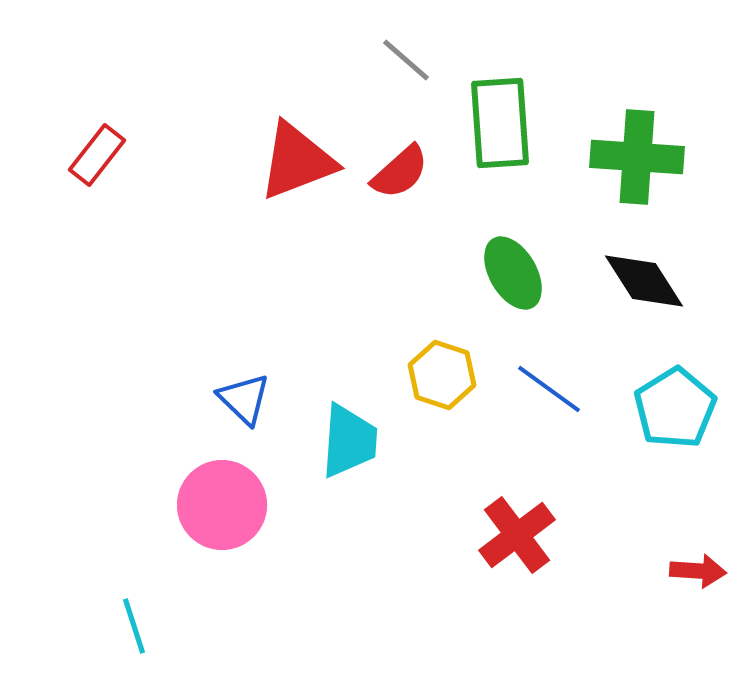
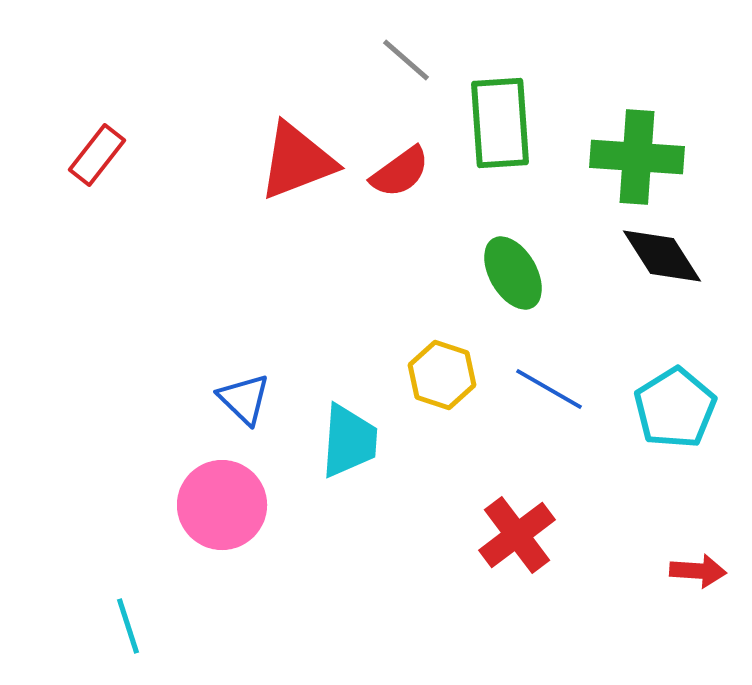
red semicircle: rotated 6 degrees clockwise
black diamond: moved 18 px right, 25 px up
blue line: rotated 6 degrees counterclockwise
cyan line: moved 6 px left
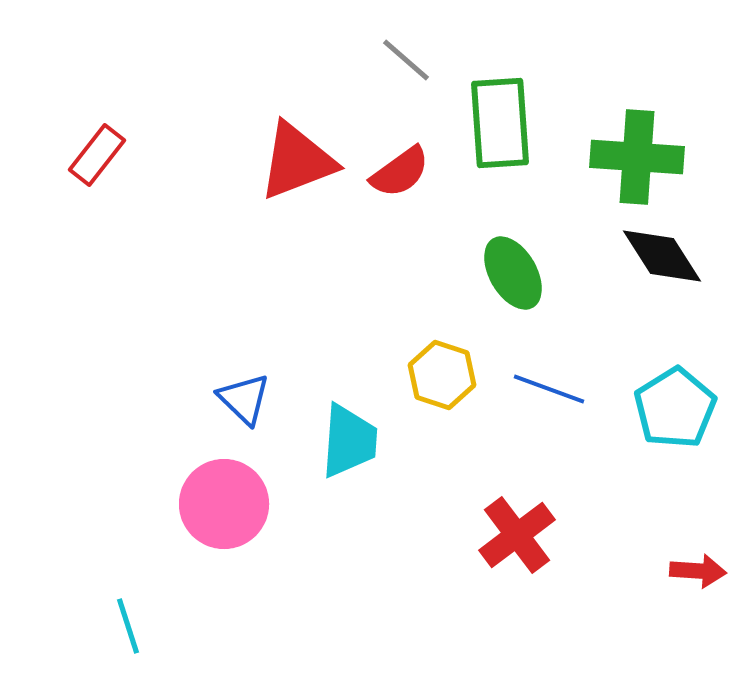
blue line: rotated 10 degrees counterclockwise
pink circle: moved 2 px right, 1 px up
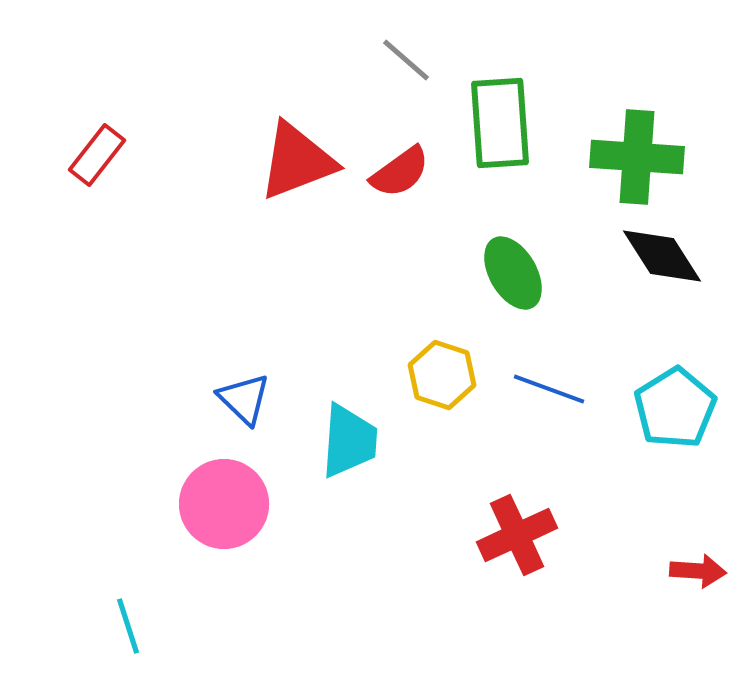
red cross: rotated 12 degrees clockwise
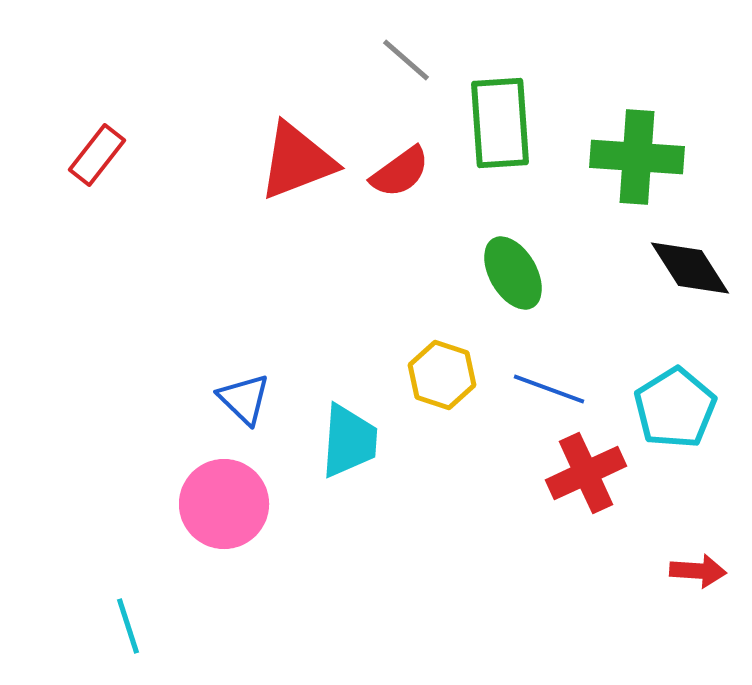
black diamond: moved 28 px right, 12 px down
red cross: moved 69 px right, 62 px up
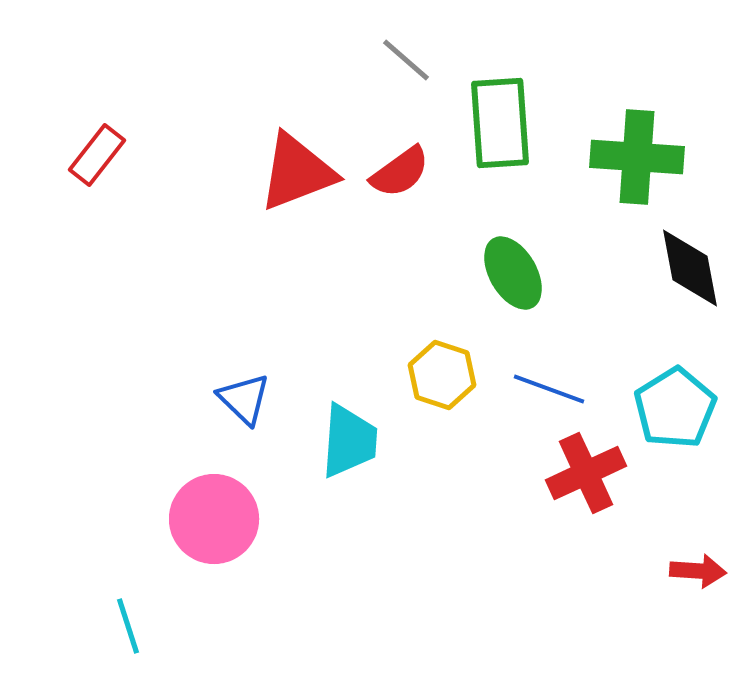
red triangle: moved 11 px down
black diamond: rotated 22 degrees clockwise
pink circle: moved 10 px left, 15 px down
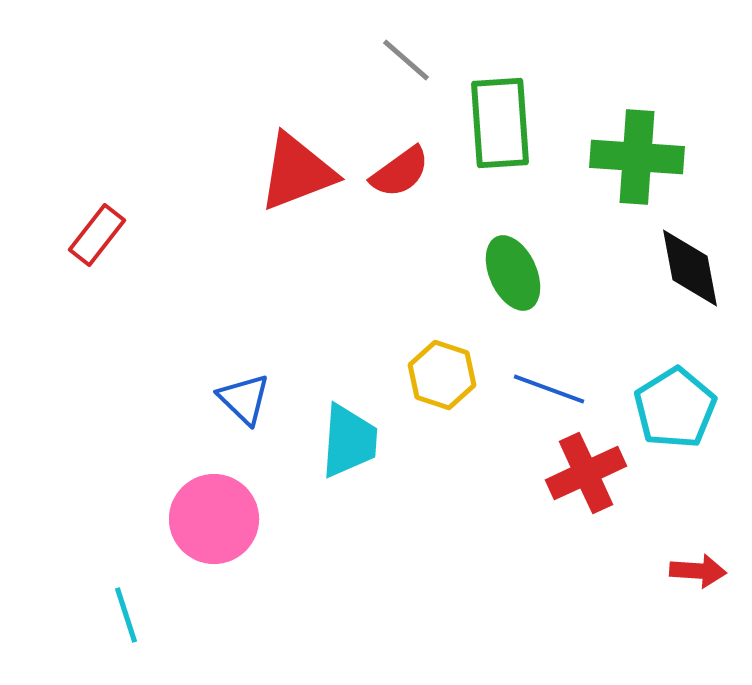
red rectangle: moved 80 px down
green ellipse: rotated 6 degrees clockwise
cyan line: moved 2 px left, 11 px up
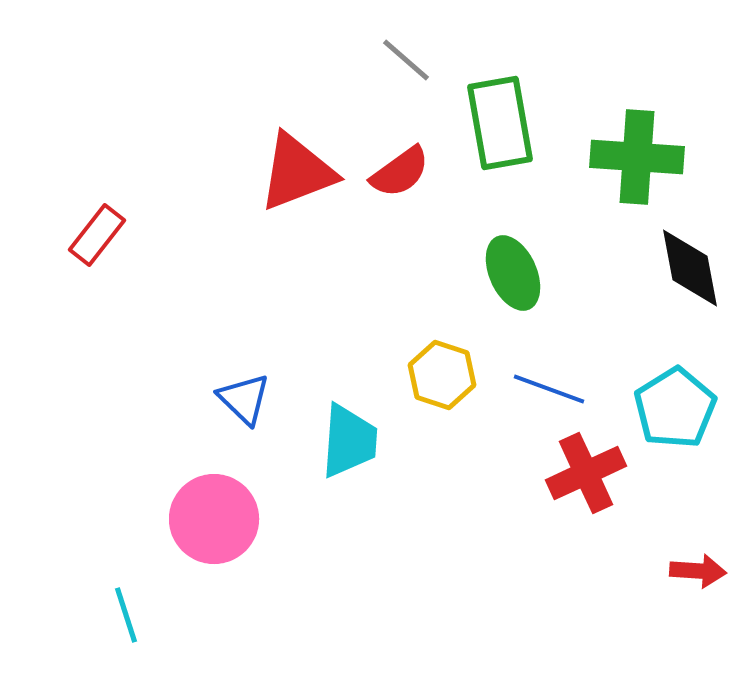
green rectangle: rotated 6 degrees counterclockwise
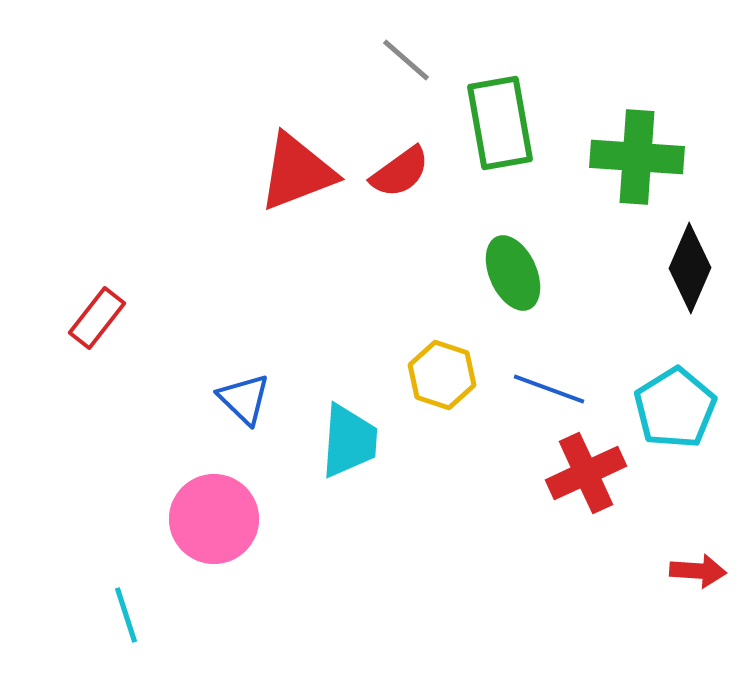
red rectangle: moved 83 px down
black diamond: rotated 34 degrees clockwise
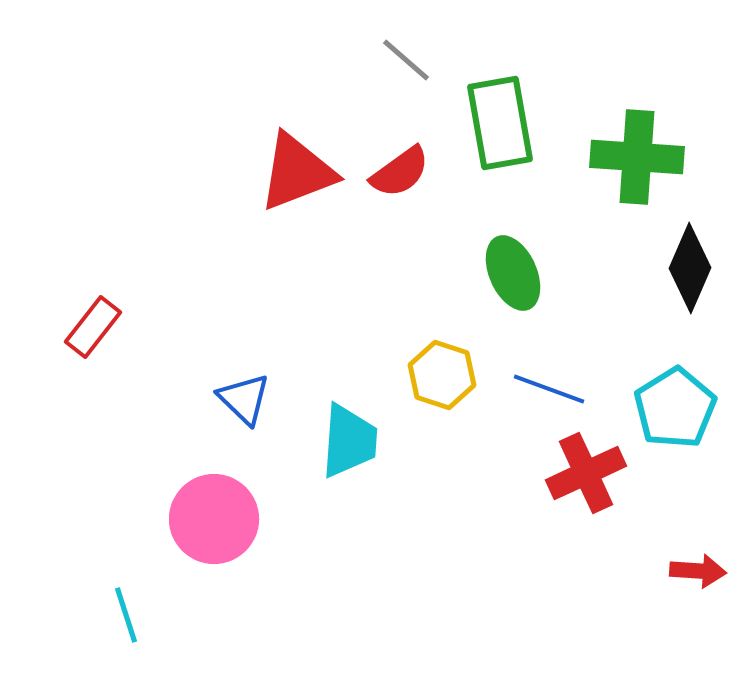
red rectangle: moved 4 px left, 9 px down
